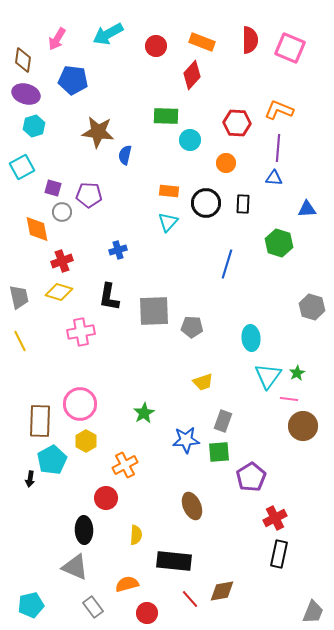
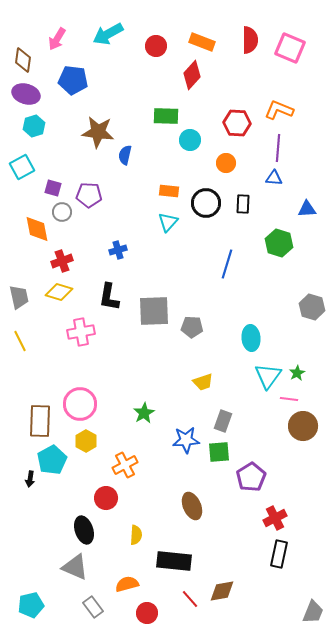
black ellipse at (84, 530): rotated 16 degrees counterclockwise
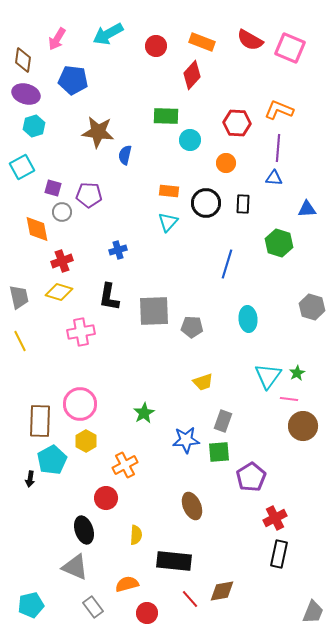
red semicircle at (250, 40): rotated 120 degrees clockwise
cyan ellipse at (251, 338): moved 3 px left, 19 px up
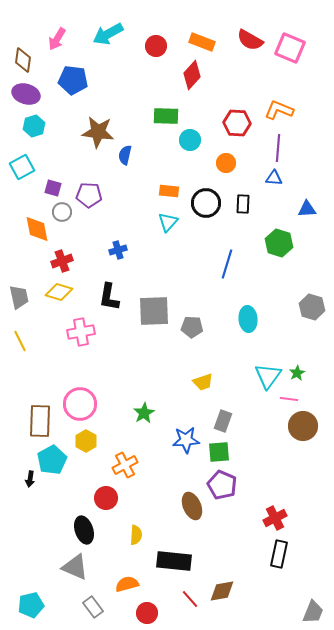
purple pentagon at (251, 477): moved 29 px left, 8 px down; rotated 16 degrees counterclockwise
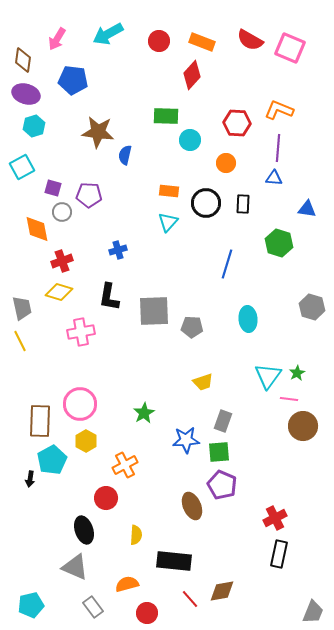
red circle at (156, 46): moved 3 px right, 5 px up
blue triangle at (307, 209): rotated 12 degrees clockwise
gray trapezoid at (19, 297): moved 3 px right, 11 px down
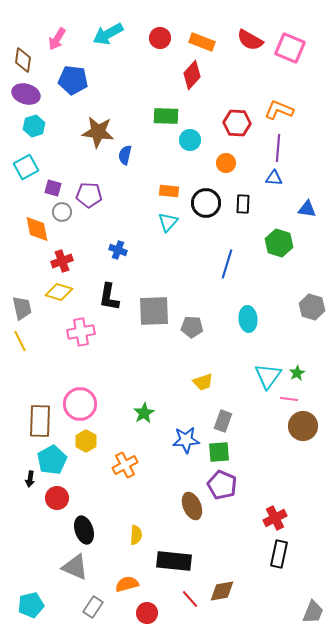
red circle at (159, 41): moved 1 px right, 3 px up
cyan square at (22, 167): moved 4 px right
blue cross at (118, 250): rotated 36 degrees clockwise
red circle at (106, 498): moved 49 px left
gray rectangle at (93, 607): rotated 70 degrees clockwise
